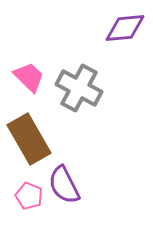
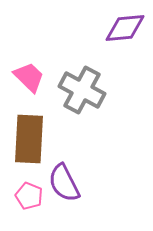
gray cross: moved 3 px right, 2 px down
brown rectangle: rotated 33 degrees clockwise
purple semicircle: moved 2 px up
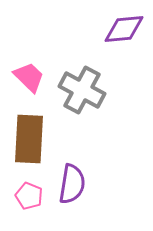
purple diamond: moved 1 px left, 1 px down
purple semicircle: moved 8 px right, 1 px down; rotated 144 degrees counterclockwise
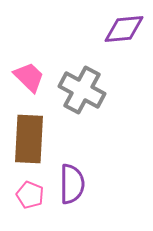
purple semicircle: rotated 9 degrees counterclockwise
pink pentagon: moved 1 px right, 1 px up
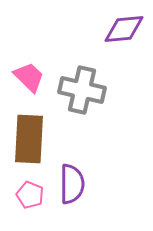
gray cross: rotated 15 degrees counterclockwise
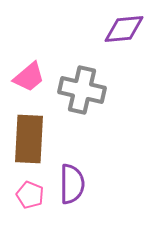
pink trapezoid: rotated 96 degrees clockwise
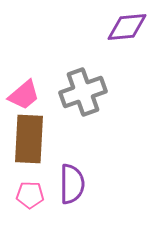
purple diamond: moved 3 px right, 2 px up
pink trapezoid: moved 5 px left, 18 px down
gray cross: moved 1 px right, 2 px down; rotated 33 degrees counterclockwise
pink pentagon: rotated 20 degrees counterclockwise
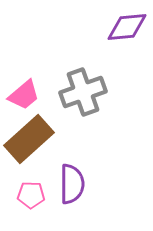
brown rectangle: rotated 45 degrees clockwise
pink pentagon: moved 1 px right
